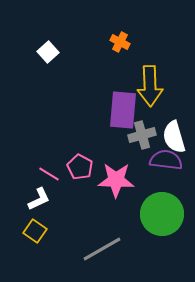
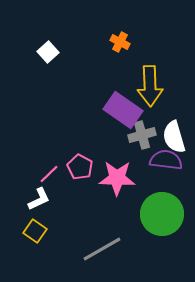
purple rectangle: rotated 60 degrees counterclockwise
pink line: rotated 75 degrees counterclockwise
pink star: moved 1 px right, 2 px up
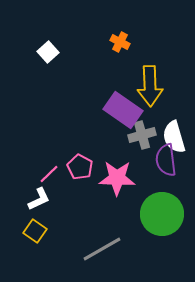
purple semicircle: rotated 104 degrees counterclockwise
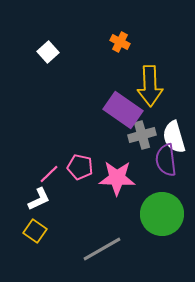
pink pentagon: rotated 15 degrees counterclockwise
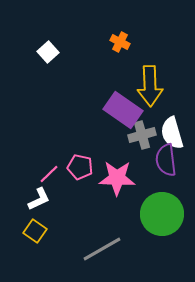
white semicircle: moved 2 px left, 4 px up
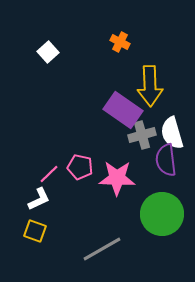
yellow square: rotated 15 degrees counterclockwise
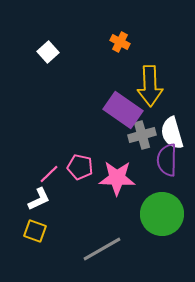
purple semicircle: moved 1 px right; rotated 8 degrees clockwise
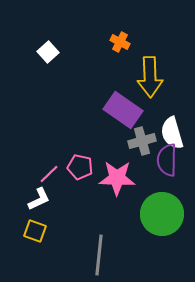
yellow arrow: moved 9 px up
gray cross: moved 6 px down
gray line: moved 3 px left, 6 px down; rotated 54 degrees counterclockwise
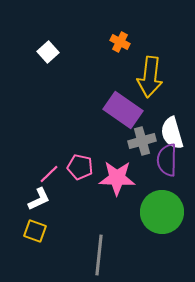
yellow arrow: rotated 9 degrees clockwise
green circle: moved 2 px up
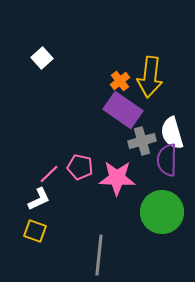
orange cross: moved 39 px down; rotated 24 degrees clockwise
white square: moved 6 px left, 6 px down
